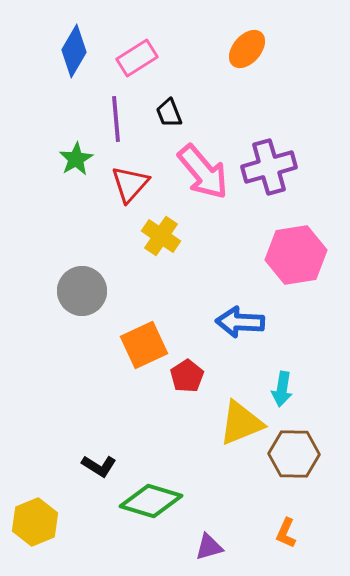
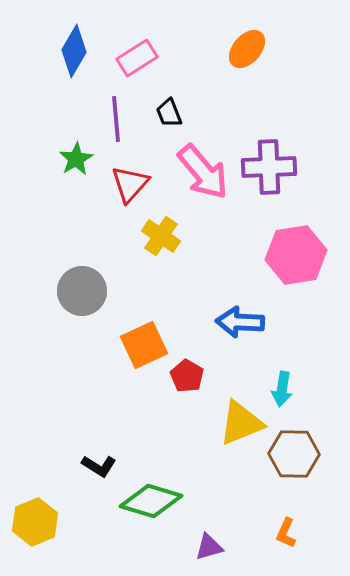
purple cross: rotated 14 degrees clockwise
red pentagon: rotated 8 degrees counterclockwise
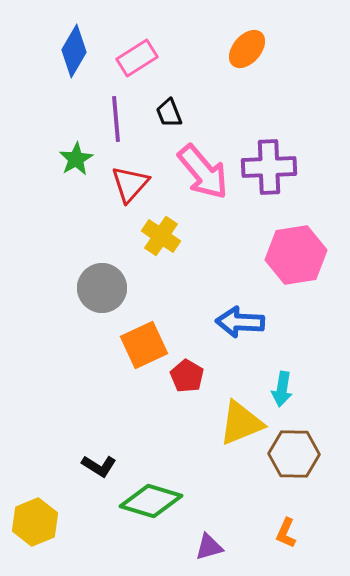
gray circle: moved 20 px right, 3 px up
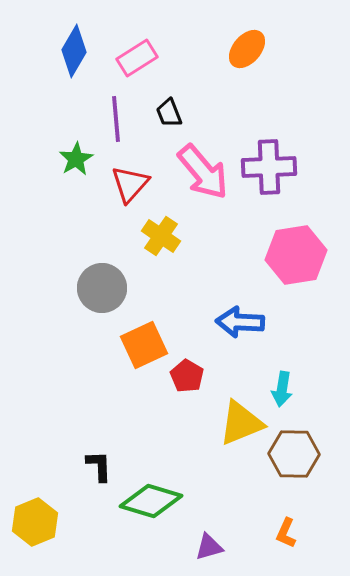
black L-shape: rotated 124 degrees counterclockwise
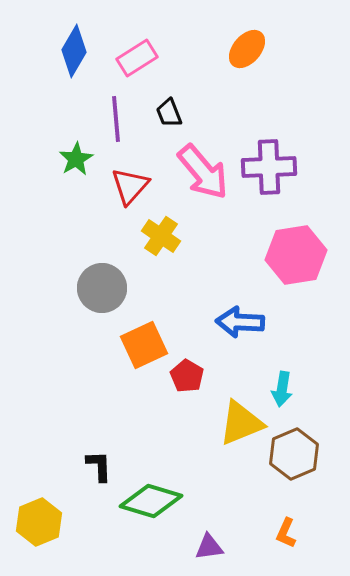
red triangle: moved 2 px down
brown hexagon: rotated 24 degrees counterclockwise
yellow hexagon: moved 4 px right
purple triangle: rotated 8 degrees clockwise
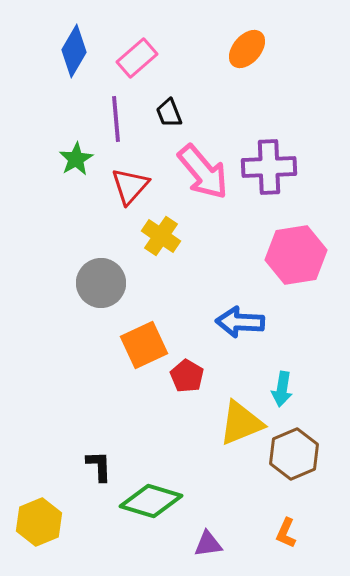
pink rectangle: rotated 9 degrees counterclockwise
gray circle: moved 1 px left, 5 px up
purple triangle: moved 1 px left, 3 px up
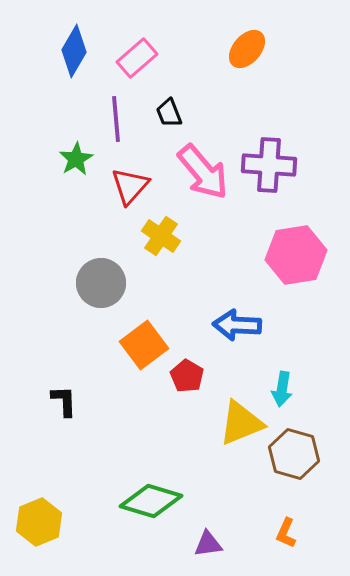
purple cross: moved 2 px up; rotated 6 degrees clockwise
blue arrow: moved 3 px left, 3 px down
orange square: rotated 12 degrees counterclockwise
brown hexagon: rotated 21 degrees counterclockwise
black L-shape: moved 35 px left, 65 px up
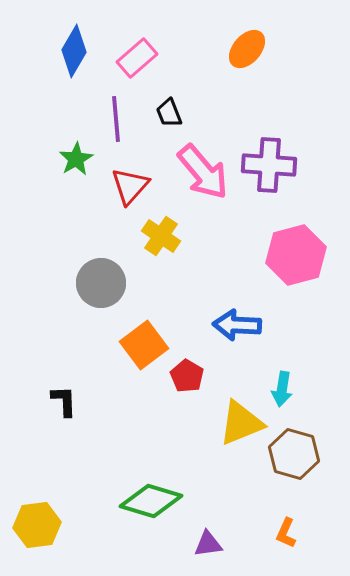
pink hexagon: rotated 6 degrees counterclockwise
yellow hexagon: moved 2 px left, 3 px down; rotated 15 degrees clockwise
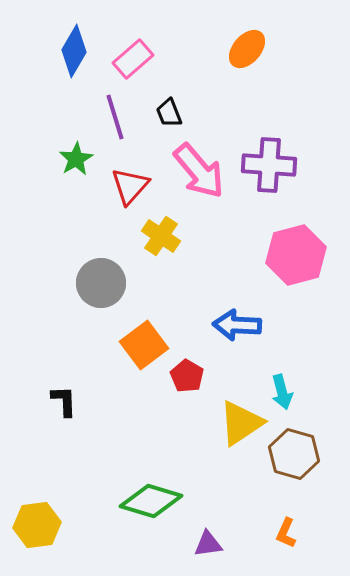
pink rectangle: moved 4 px left, 1 px down
purple line: moved 1 px left, 2 px up; rotated 12 degrees counterclockwise
pink arrow: moved 4 px left, 1 px up
cyan arrow: moved 3 px down; rotated 24 degrees counterclockwise
yellow triangle: rotated 12 degrees counterclockwise
